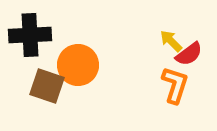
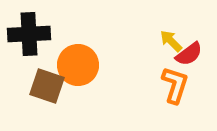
black cross: moved 1 px left, 1 px up
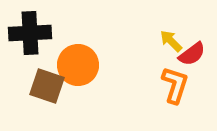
black cross: moved 1 px right, 1 px up
red semicircle: moved 3 px right
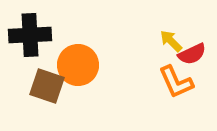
black cross: moved 2 px down
red semicircle: rotated 12 degrees clockwise
orange L-shape: moved 1 px right, 3 px up; rotated 138 degrees clockwise
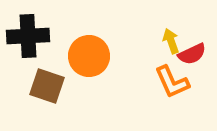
black cross: moved 2 px left, 1 px down
yellow arrow: rotated 25 degrees clockwise
orange circle: moved 11 px right, 9 px up
orange L-shape: moved 4 px left
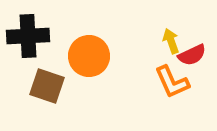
red semicircle: moved 1 px down
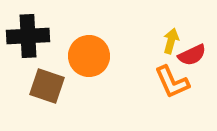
yellow arrow: rotated 35 degrees clockwise
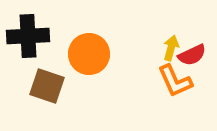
yellow arrow: moved 7 px down
orange circle: moved 2 px up
orange L-shape: moved 3 px right, 1 px up
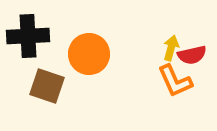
red semicircle: rotated 12 degrees clockwise
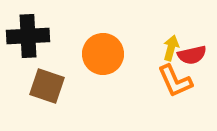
orange circle: moved 14 px right
